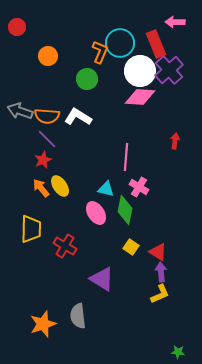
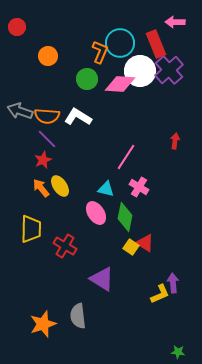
pink diamond: moved 20 px left, 13 px up
pink line: rotated 28 degrees clockwise
green diamond: moved 7 px down
red triangle: moved 13 px left, 9 px up
purple arrow: moved 12 px right, 11 px down
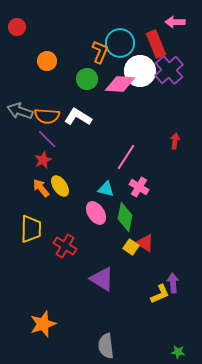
orange circle: moved 1 px left, 5 px down
gray semicircle: moved 28 px right, 30 px down
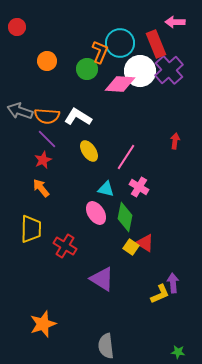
green circle: moved 10 px up
yellow ellipse: moved 29 px right, 35 px up
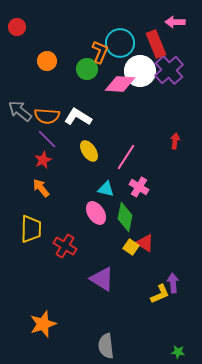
gray arrow: rotated 20 degrees clockwise
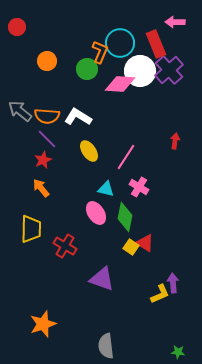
purple triangle: rotated 12 degrees counterclockwise
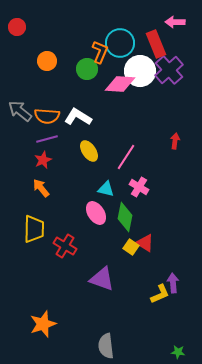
purple line: rotated 60 degrees counterclockwise
yellow trapezoid: moved 3 px right
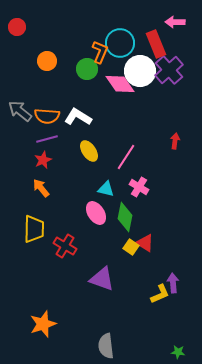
pink diamond: rotated 52 degrees clockwise
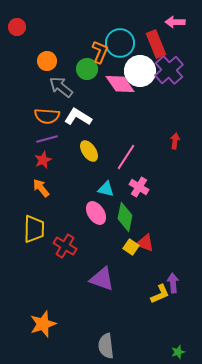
gray arrow: moved 41 px right, 24 px up
red triangle: rotated 12 degrees counterclockwise
green star: rotated 24 degrees counterclockwise
